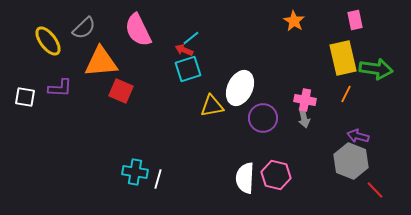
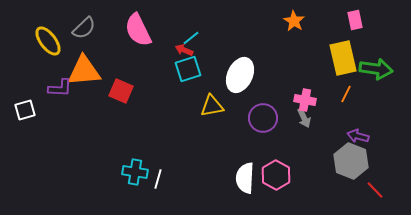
orange triangle: moved 17 px left, 9 px down
white ellipse: moved 13 px up
white square: moved 13 px down; rotated 25 degrees counterclockwise
gray arrow: rotated 12 degrees counterclockwise
pink hexagon: rotated 16 degrees clockwise
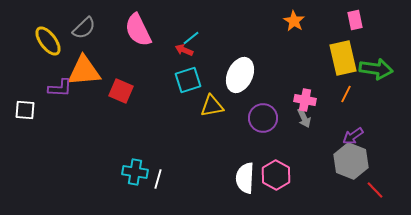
cyan square: moved 11 px down
white square: rotated 20 degrees clockwise
purple arrow: moved 5 px left; rotated 50 degrees counterclockwise
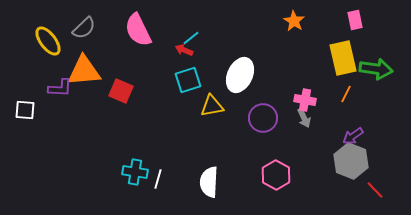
white semicircle: moved 36 px left, 4 px down
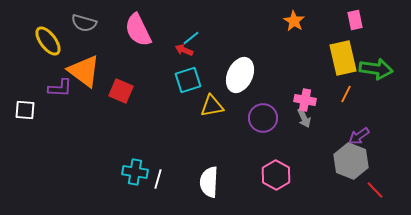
gray semicircle: moved 5 px up; rotated 60 degrees clockwise
orange triangle: rotated 42 degrees clockwise
purple arrow: moved 6 px right
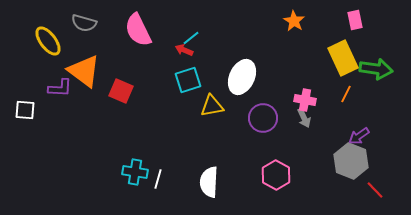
yellow rectangle: rotated 12 degrees counterclockwise
white ellipse: moved 2 px right, 2 px down
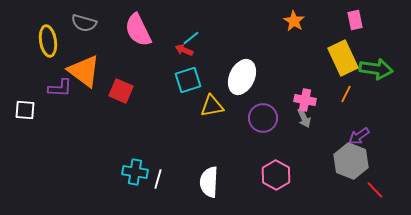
yellow ellipse: rotated 28 degrees clockwise
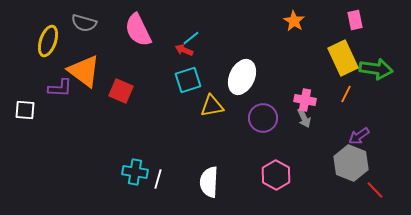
yellow ellipse: rotated 28 degrees clockwise
gray hexagon: moved 2 px down
